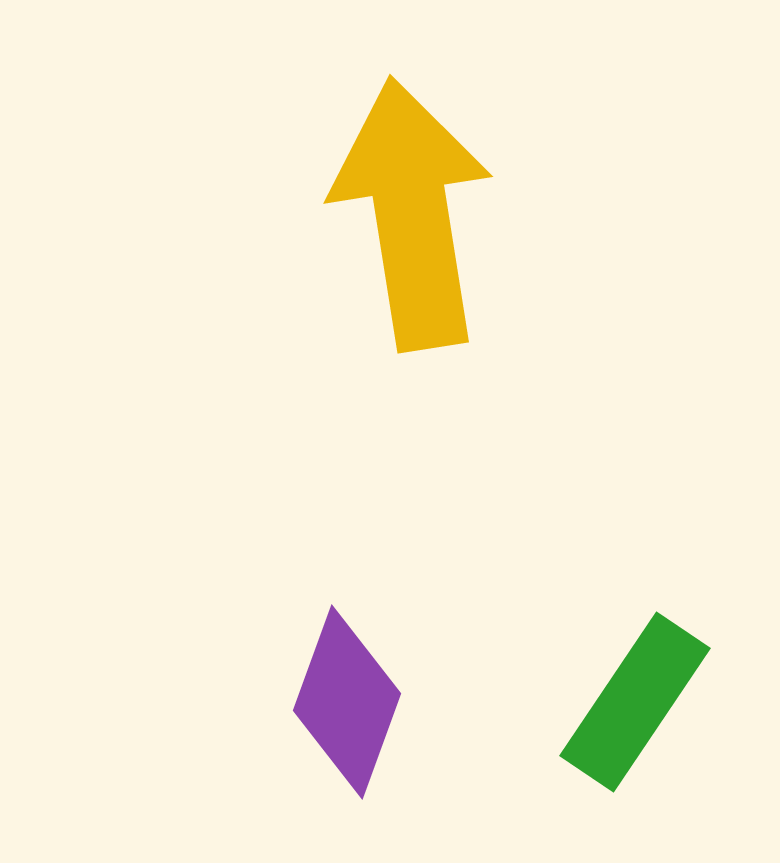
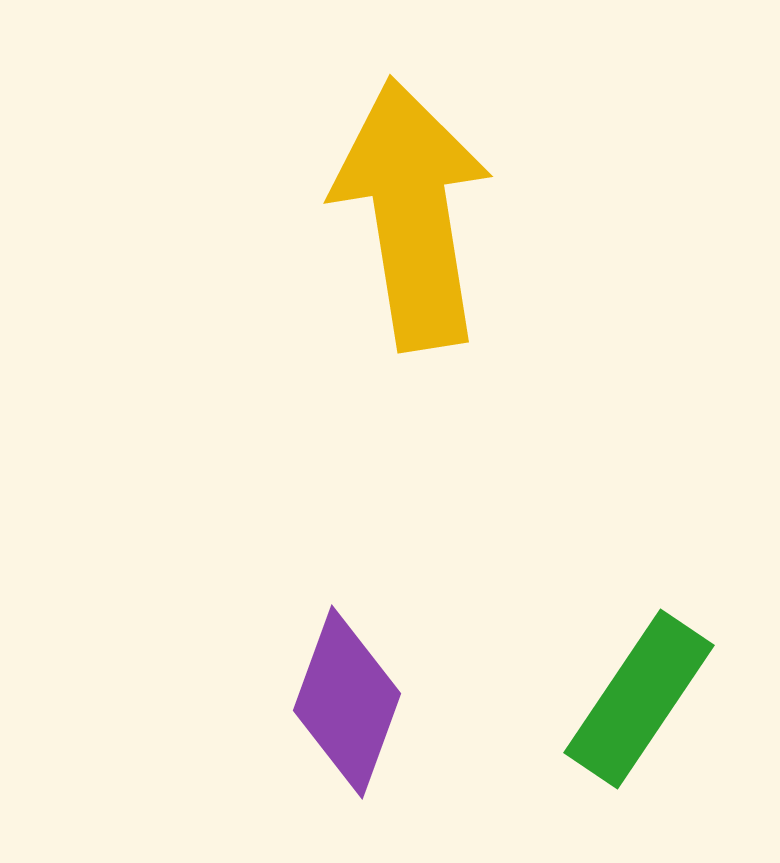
green rectangle: moved 4 px right, 3 px up
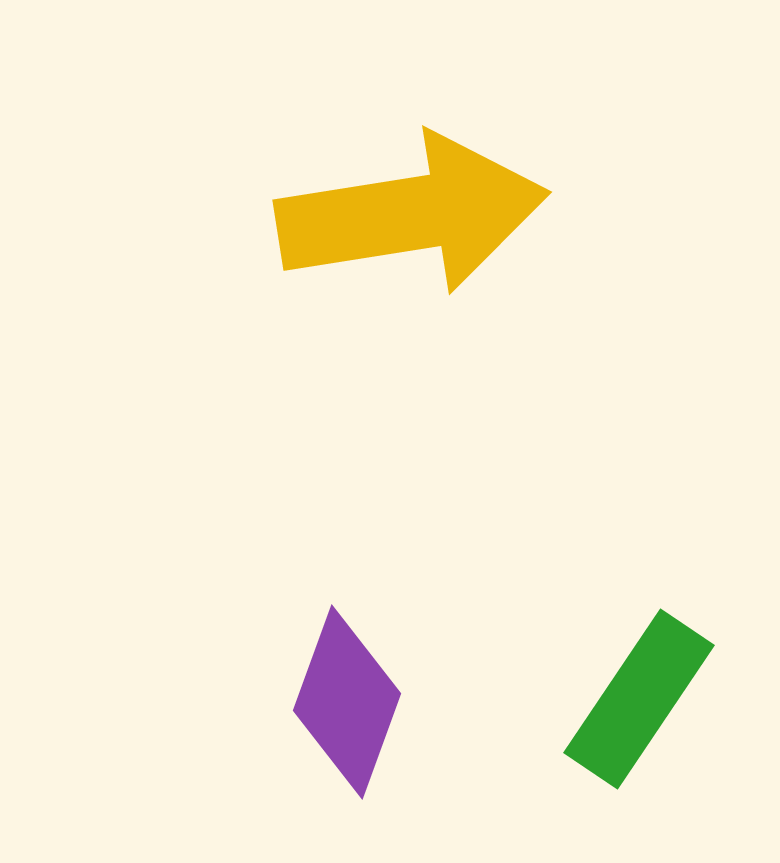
yellow arrow: rotated 90 degrees clockwise
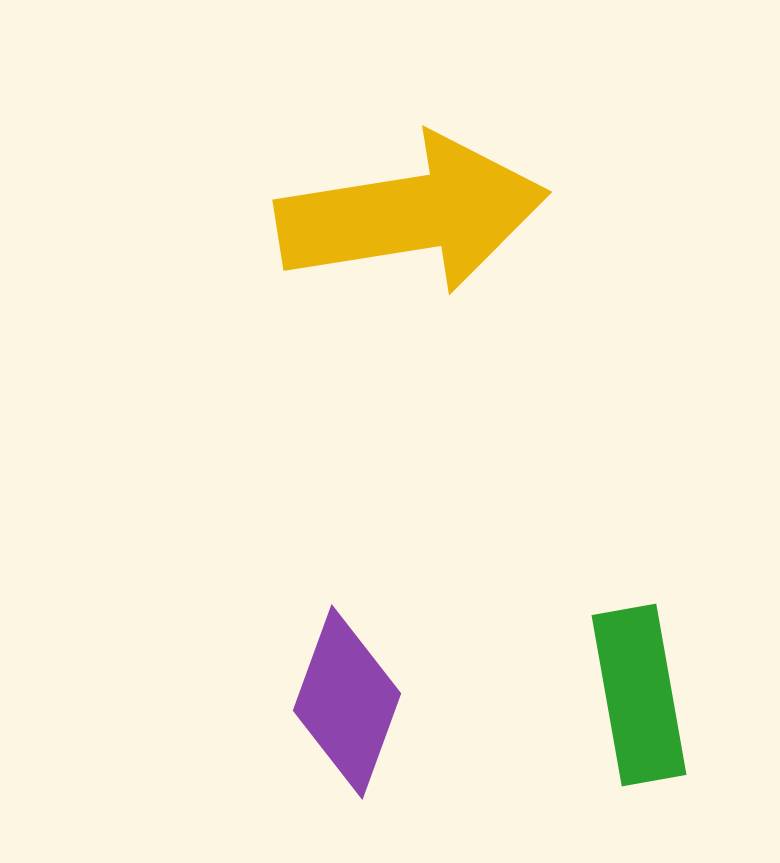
green rectangle: moved 4 px up; rotated 44 degrees counterclockwise
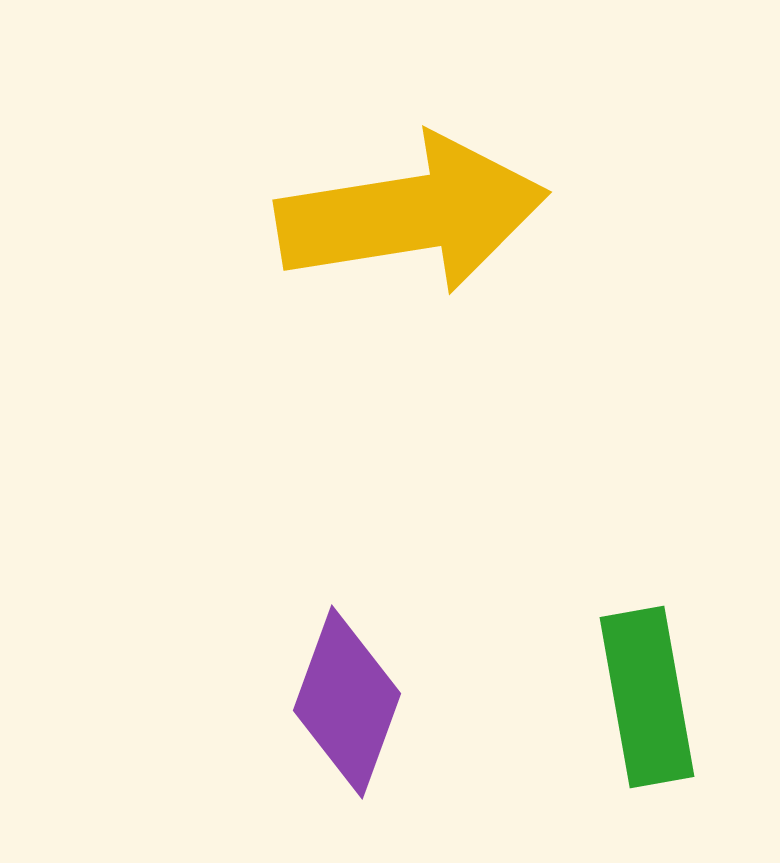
green rectangle: moved 8 px right, 2 px down
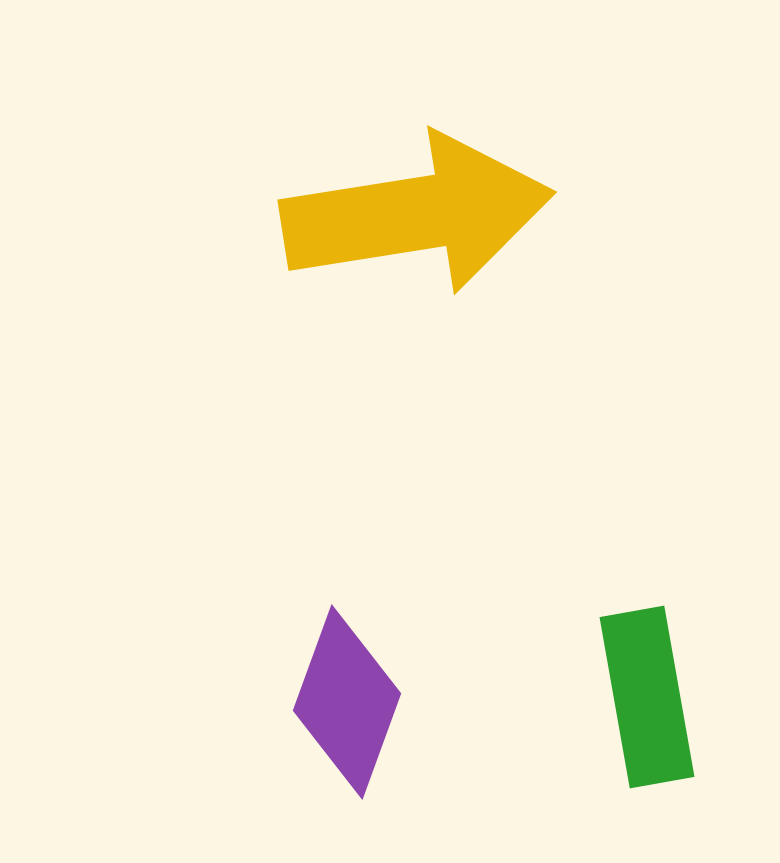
yellow arrow: moved 5 px right
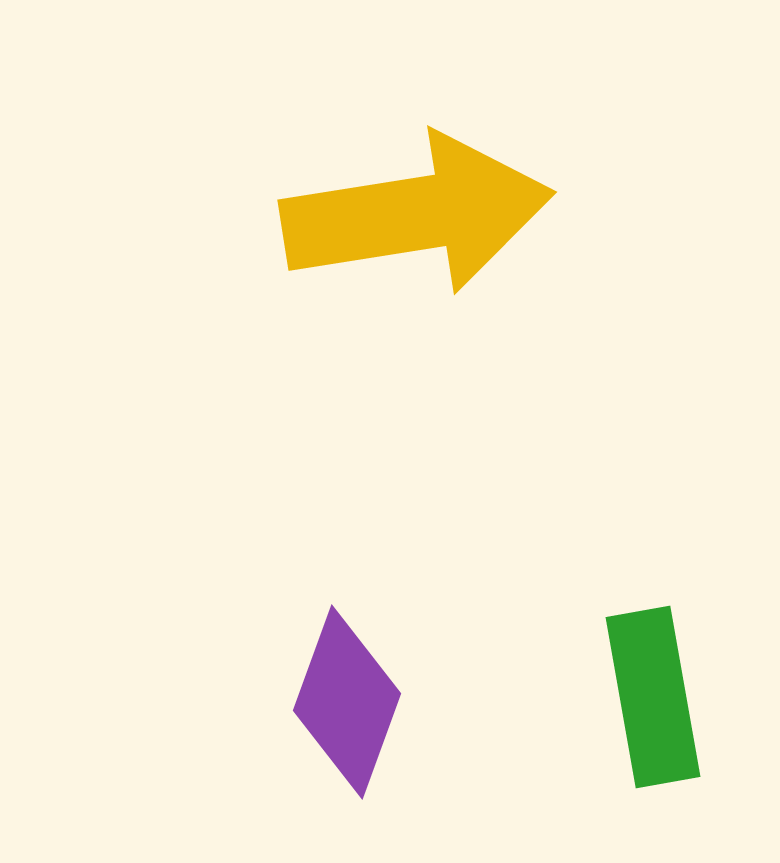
green rectangle: moved 6 px right
